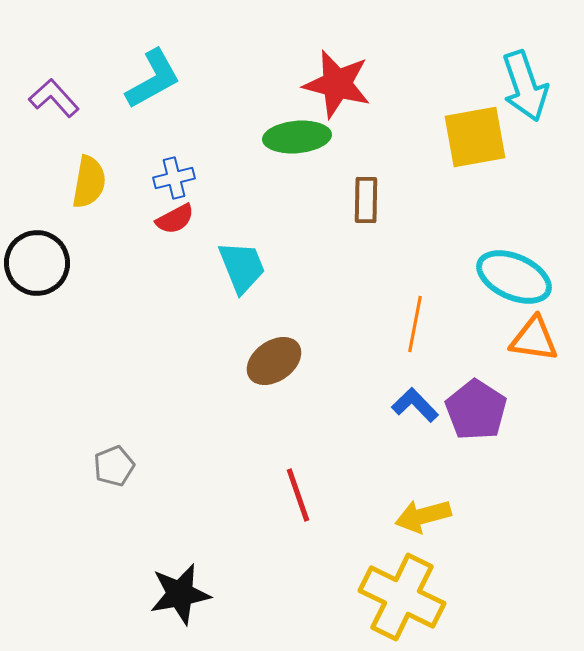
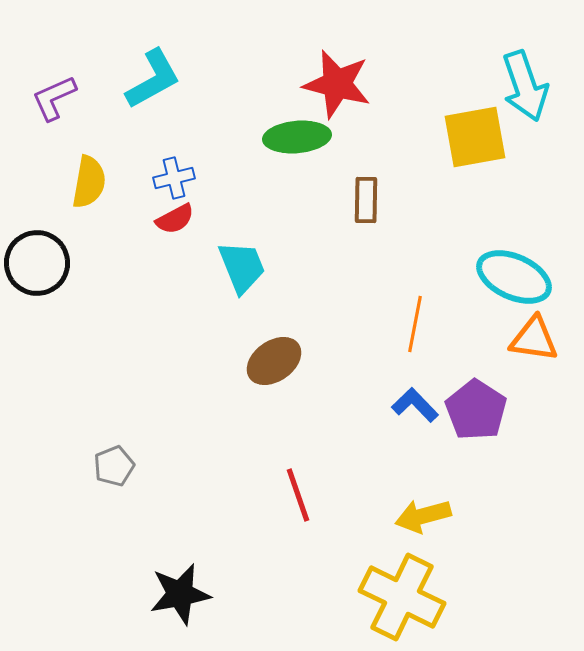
purple L-shape: rotated 72 degrees counterclockwise
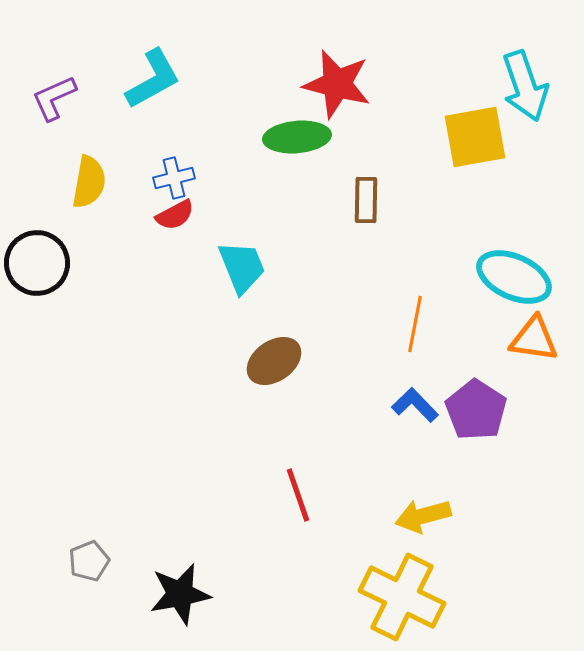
red semicircle: moved 4 px up
gray pentagon: moved 25 px left, 95 px down
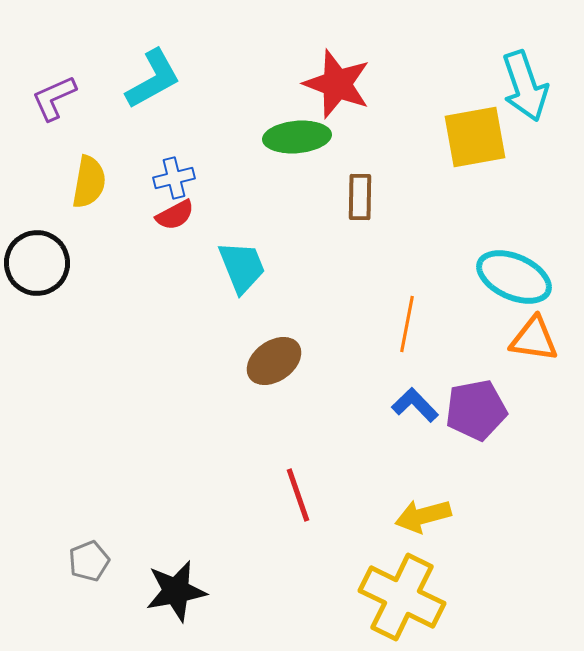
red star: rotated 6 degrees clockwise
brown rectangle: moved 6 px left, 3 px up
orange line: moved 8 px left
purple pentagon: rotated 28 degrees clockwise
black star: moved 4 px left, 3 px up
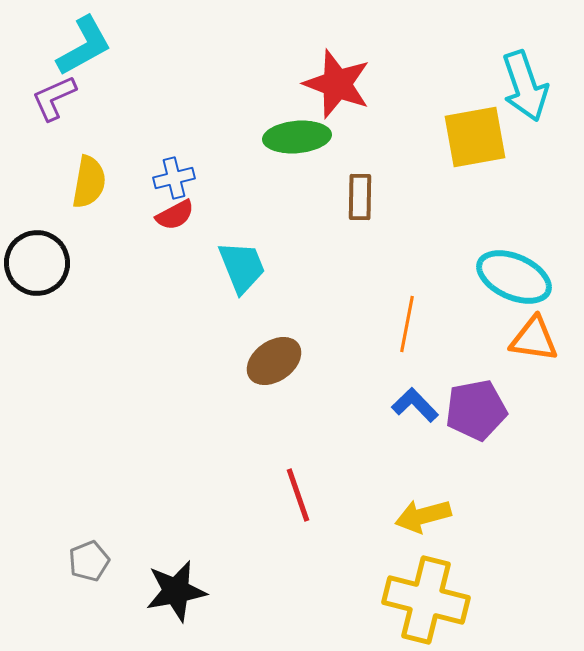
cyan L-shape: moved 69 px left, 33 px up
yellow cross: moved 24 px right, 3 px down; rotated 12 degrees counterclockwise
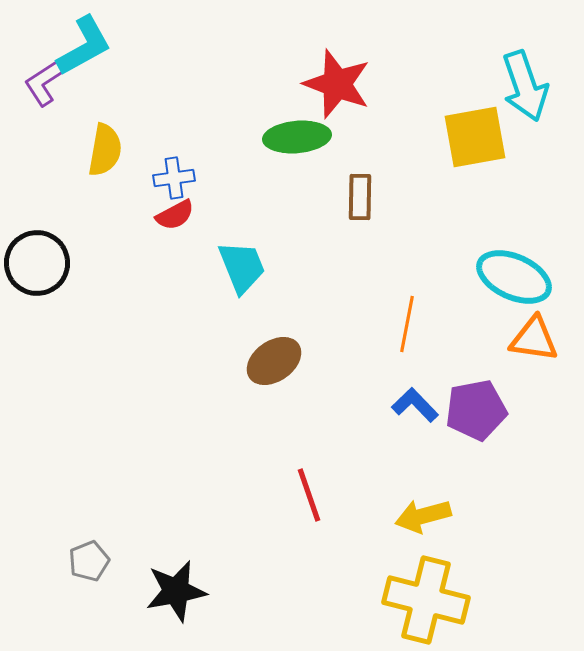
purple L-shape: moved 9 px left, 16 px up; rotated 9 degrees counterclockwise
blue cross: rotated 6 degrees clockwise
yellow semicircle: moved 16 px right, 32 px up
red line: moved 11 px right
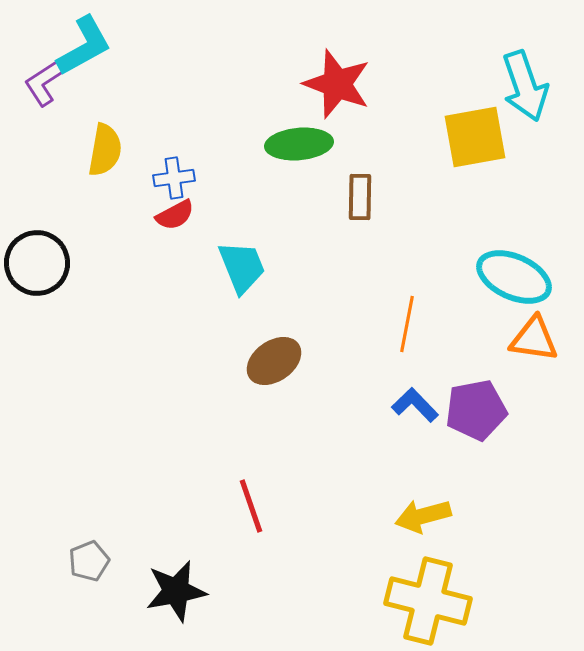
green ellipse: moved 2 px right, 7 px down
red line: moved 58 px left, 11 px down
yellow cross: moved 2 px right, 1 px down
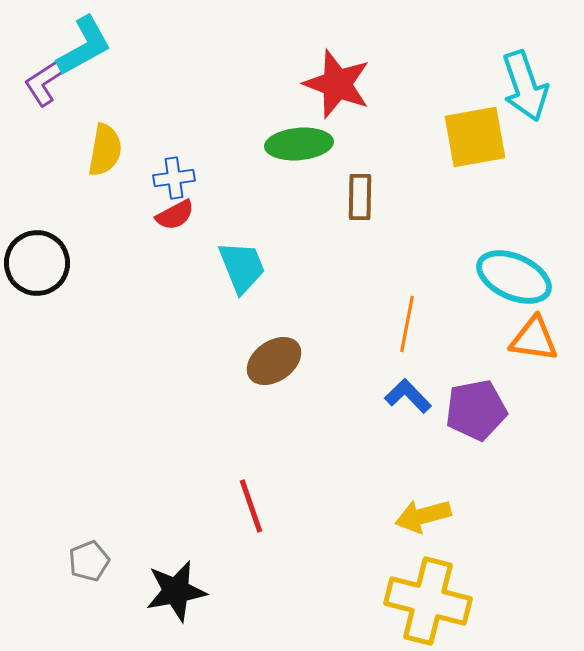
blue L-shape: moved 7 px left, 9 px up
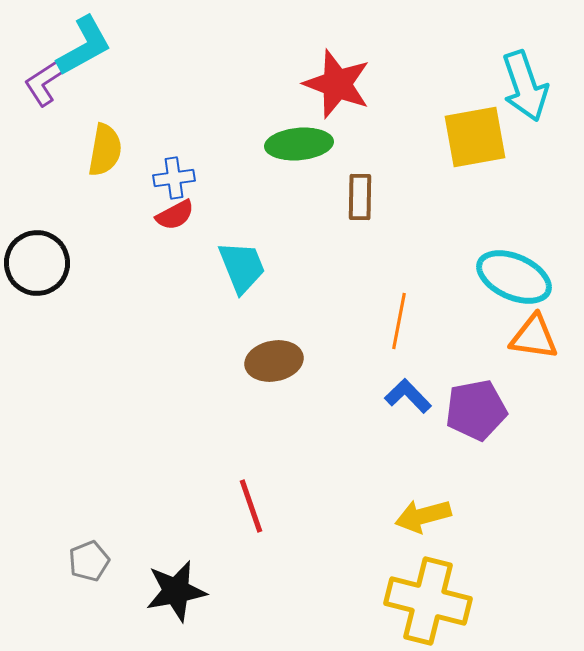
orange line: moved 8 px left, 3 px up
orange triangle: moved 2 px up
brown ellipse: rotated 24 degrees clockwise
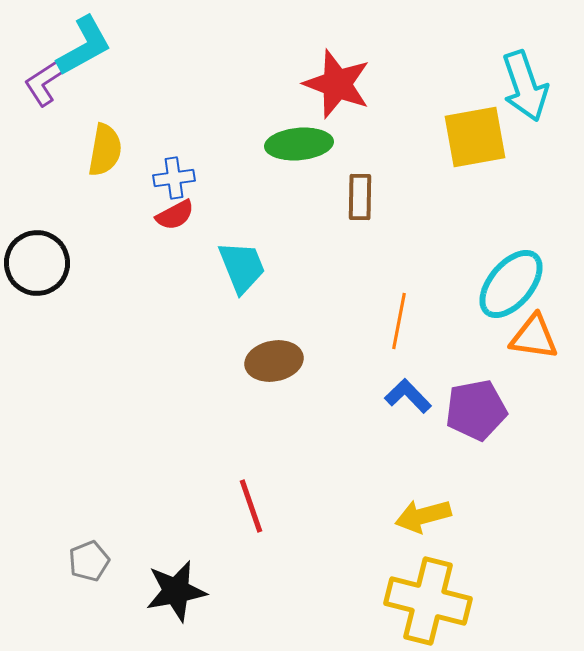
cyan ellipse: moved 3 px left, 7 px down; rotated 74 degrees counterclockwise
